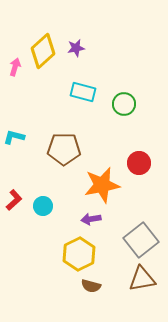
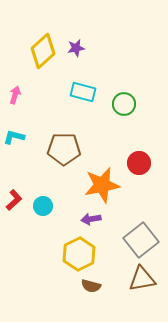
pink arrow: moved 28 px down
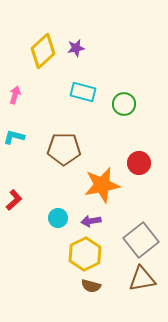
cyan circle: moved 15 px right, 12 px down
purple arrow: moved 2 px down
yellow hexagon: moved 6 px right
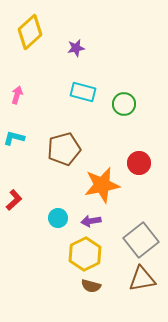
yellow diamond: moved 13 px left, 19 px up
pink arrow: moved 2 px right
cyan L-shape: moved 1 px down
brown pentagon: rotated 16 degrees counterclockwise
